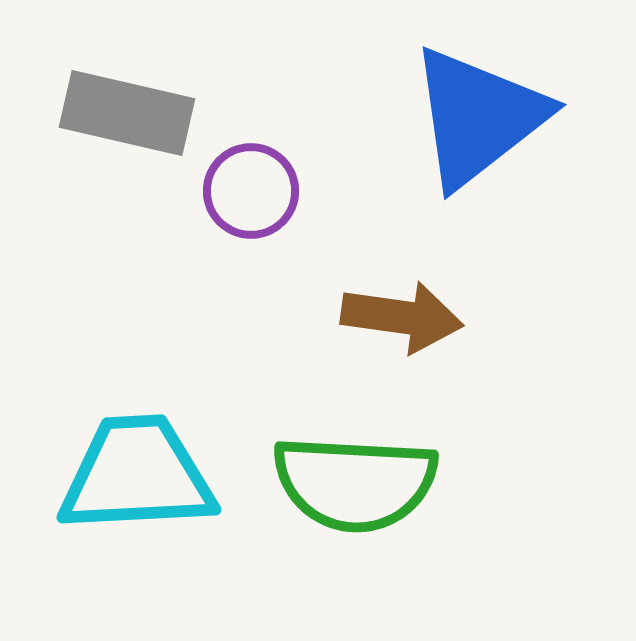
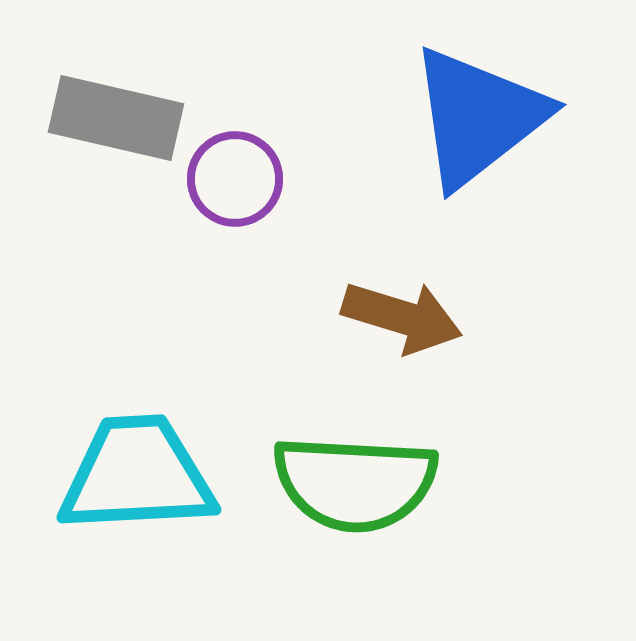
gray rectangle: moved 11 px left, 5 px down
purple circle: moved 16 px left, 12 px up
brown arrow: rotated 9 degrees clockwise
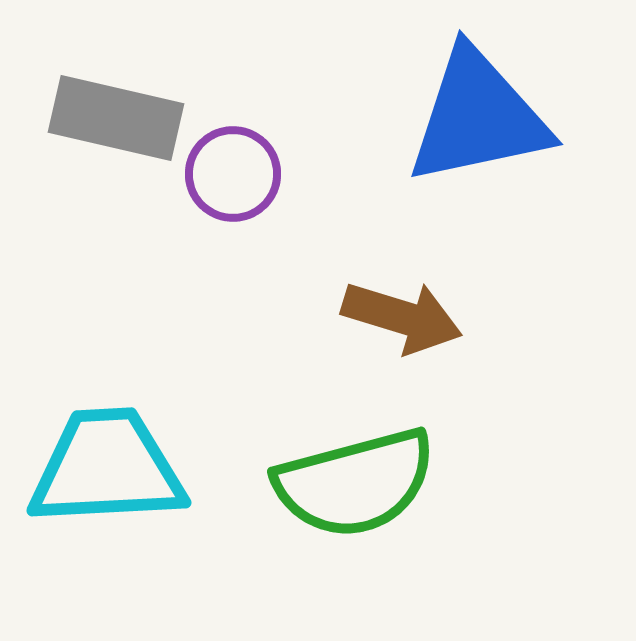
blue triangle: rotated 26 degrees clockwise
purple circle: moved 2 px left, 5 px up
cyan trapezoid: moved 30 px left, 7 px up
green semicircle: rotated 18 degrees counterclockwise
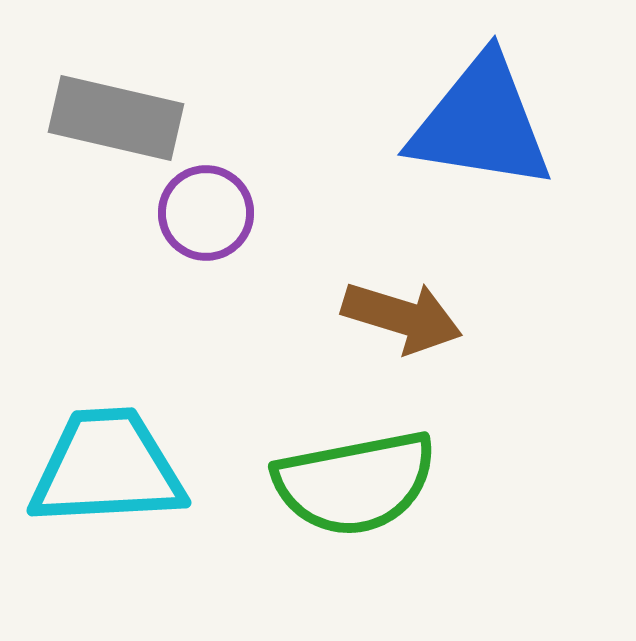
blue triangle: moved 3 px right, 6 px down; rotated 21 degrees clockwise
purple circle: moved 27 px left, 39 px down
green semicircle: rotated 4 degrees clockwise
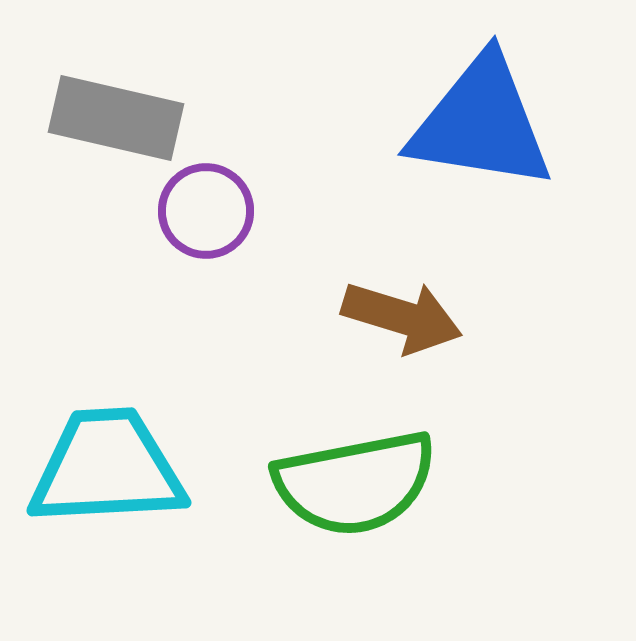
purple circle: moved 2 px up
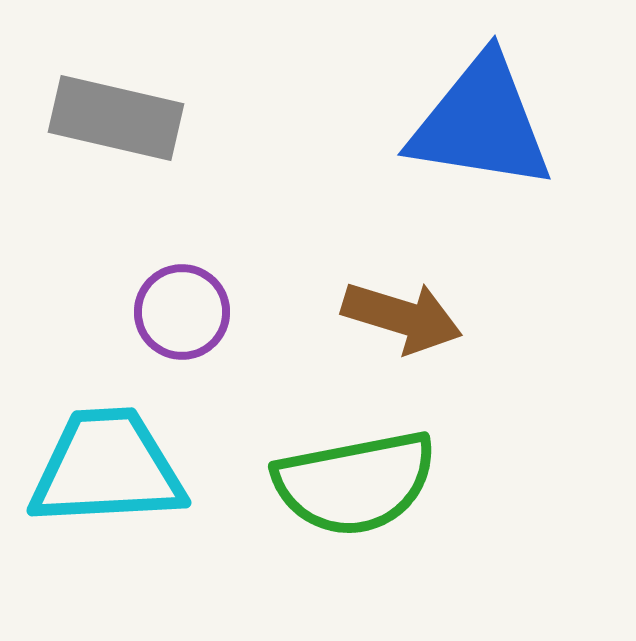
purple circle: moved 24 px left, 101 px down
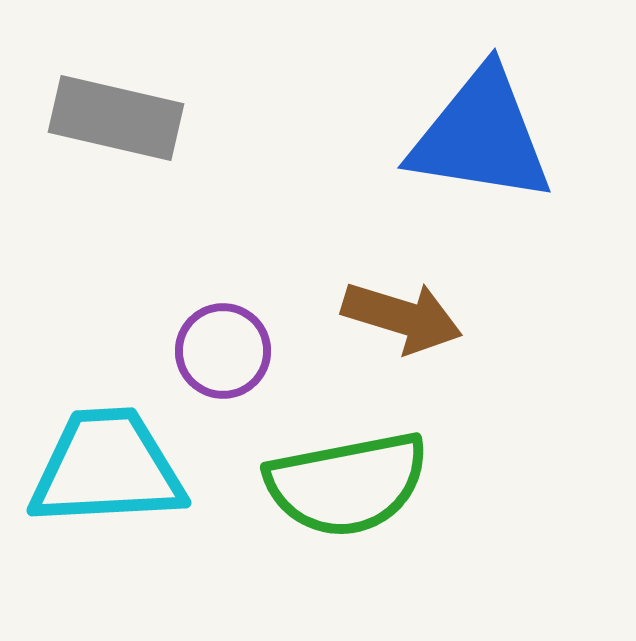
blue triangle: moved 13 px down
purple circle: moved 41 px right, 39 px down
green semicircle: moved 8 px left, 1 px down
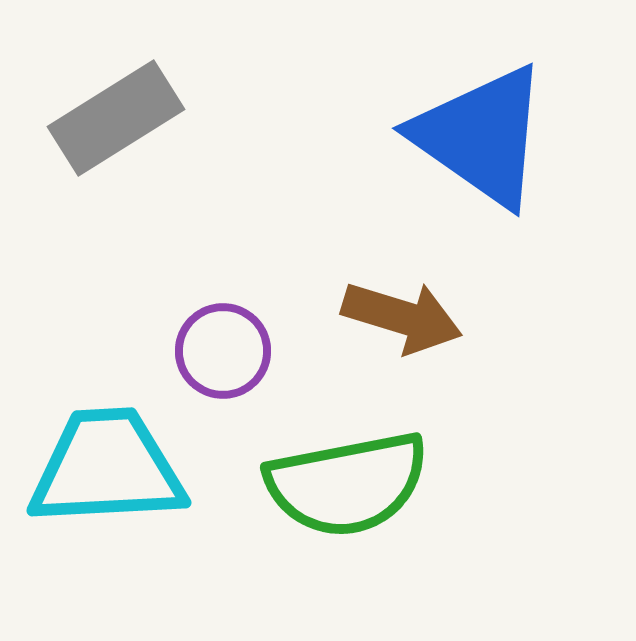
gray rectangle: rotated 45 degrees counterclockwise
blue triangle: rotated 26 degrees clockwise
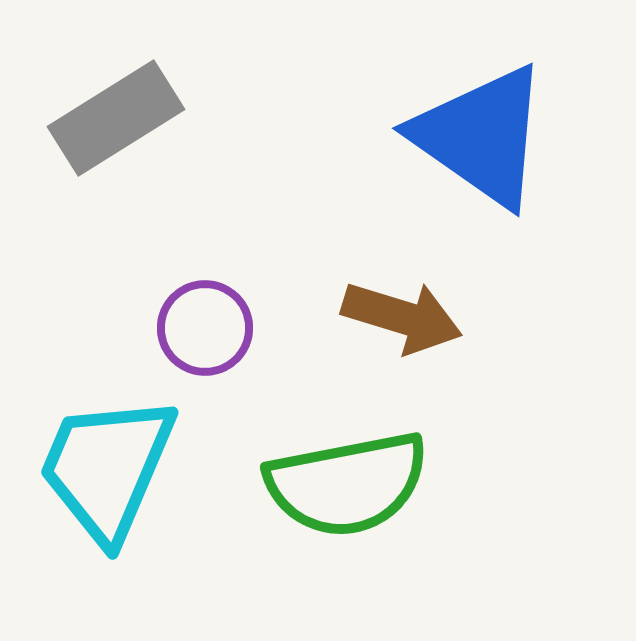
purple circle: moved 18 px left, 23 px up
cyan trapezoid: rotated 64 degrees counterclockwise
